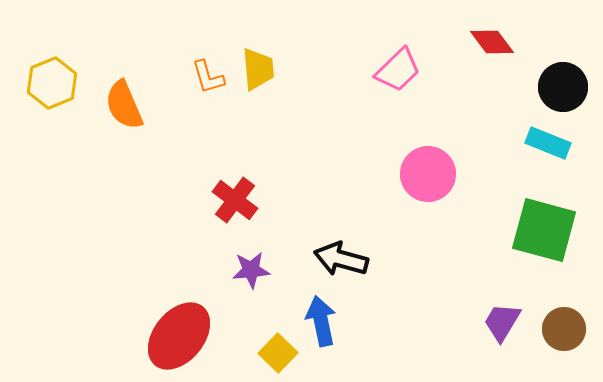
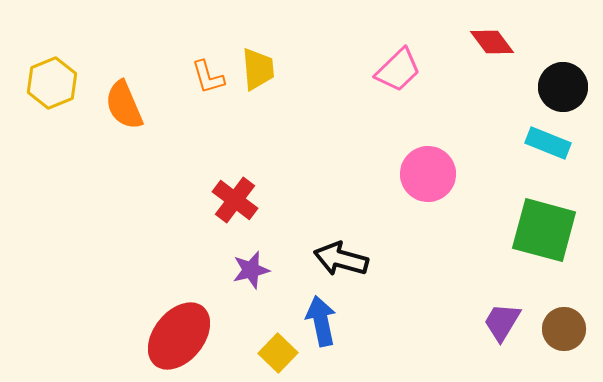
purple star: rotated 9 degrees counterclockwise
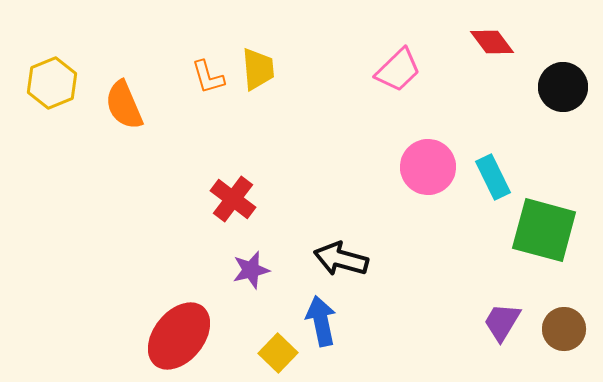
cyan rectangle: moved 55 px left, 34 px down; rotated 42 degrees clockwise
pink circle: moved 7 px up
red cross: moved 2 px left, 1 px up
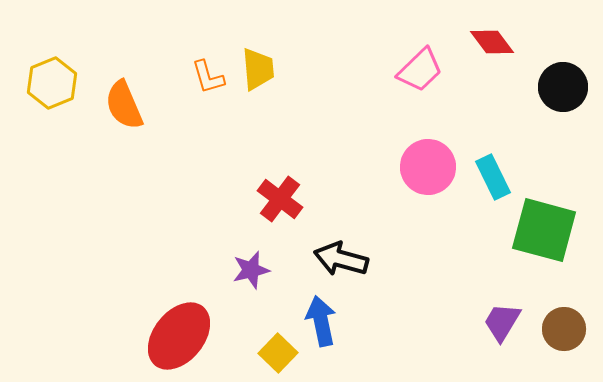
pink trapezoid: moved 22 px right
red cross: moved 47 px right
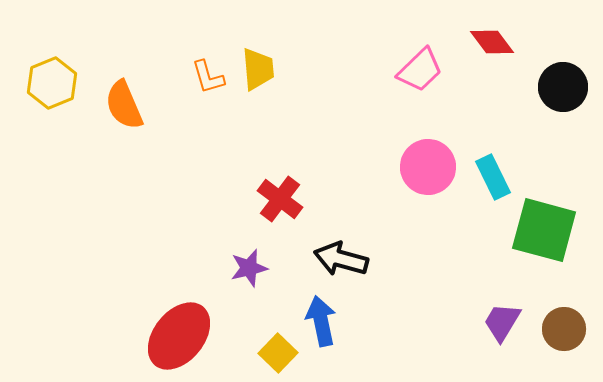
purple star: moved 2 px left, 2 px up
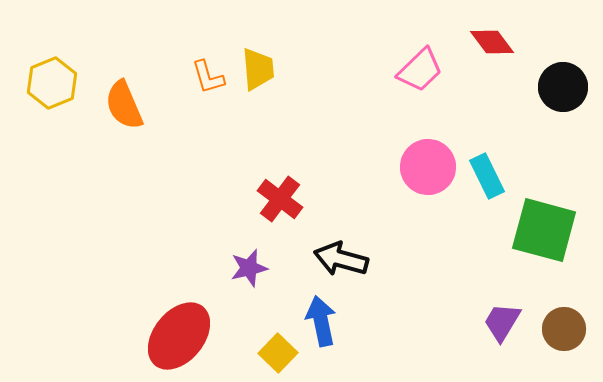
cyan rectangle: moved 6 px left, 1 px up
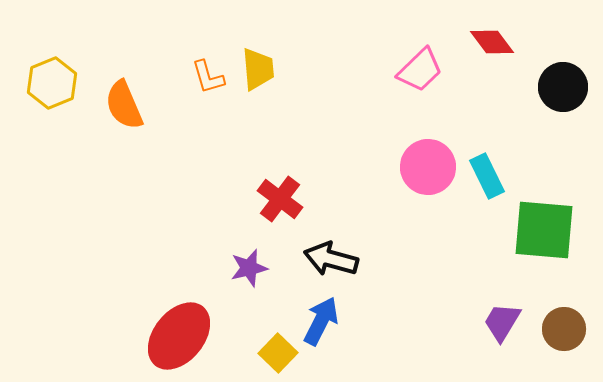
green square: rotated 10 degrees counterclockwise
black arrow: moved 10 px left
blue arrow: rotated 39 degrees clockwise
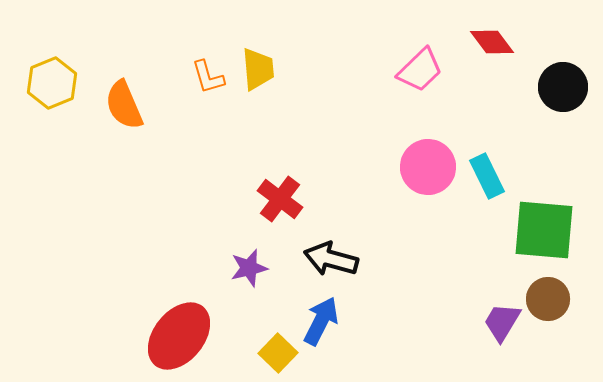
brown circle: moved 16 px left, 30 px up
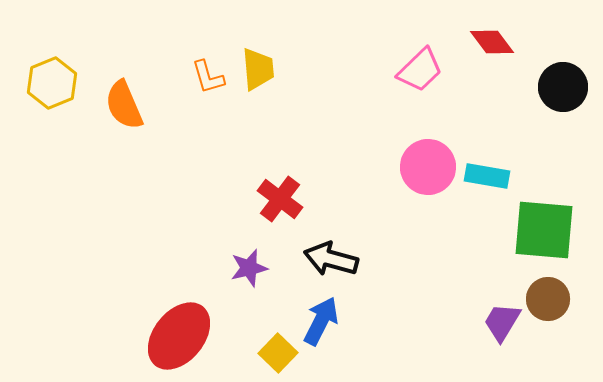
cyan rectangle: rotated 54 degrees counterclockwise
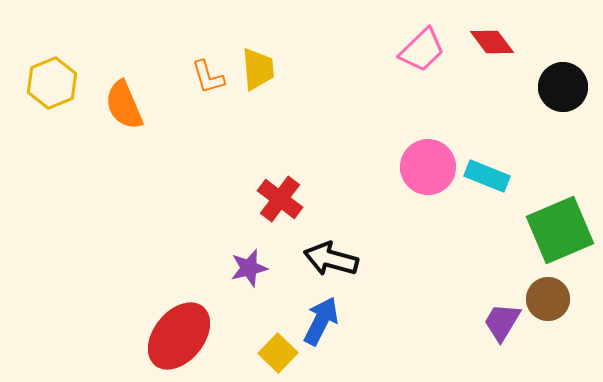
pink trapezoid: moved 2 px right, 20 px up
cyan rectangle: rotated 12 degrees clockwise
green square: moved 16 px right; rotated 28 degrees counterclockwise
